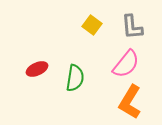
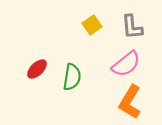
yellow square: rotated 18 degrees clockwise
pink semicircle: rotated 12 degrees clockwise
red ellipse: rotated 20 degrees counterclockwise
green semicircle: moved 3 px left, 1 px up
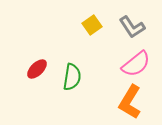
gray L-shape: rotated 28 degrees counterclockwise
pink semicircle: moved 10 px right
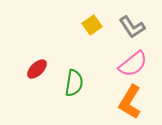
pink semicircle: moved 3 px left
green semicircle: moved 2 px right, 6 px down
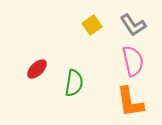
gray L-shape: moved 1 px right, 2 px up
pink semicircle: moved 3 px up; rotated 64 degrees counterclockwise
orange L-shape: rotated 40 degrees counterclockwise
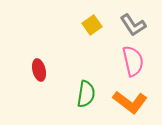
red ellipse: moved 2 px right, 1 px down; rotated 60 degrees counterclockwise
green semicircle: moved 12 px right, 11 px down
orange L-shape: rotated 44 degrees counterclockwise
